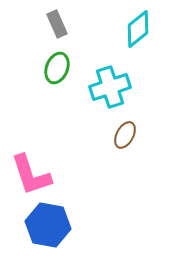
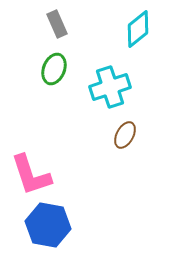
green ellipse: moved 3 px left, 1 px down
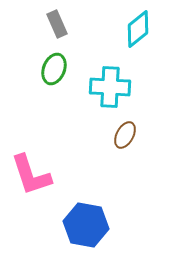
cyan cross: rotated 21 degrees clockwise
blue hexagon: moved 38 px right
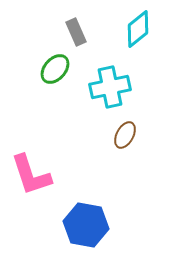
gray rectangle: moved 19 px right, 8 px down
green ellipse: moved 1 px right; rotated 20 degrees clockwise
cyan cross: rotated 15 degrees counterclockwise
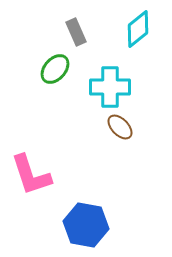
cyan cross: rotated 12 degrees clockwise
brown ellipse: moved 5 px left, 8 px up; rotated 72 degrees counterclockwise
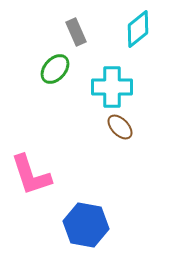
cyan cross: moved 2 px right
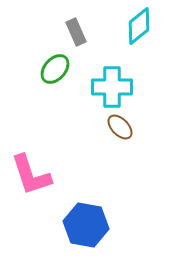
cyan diamond: moved 1 px right, 3 px up
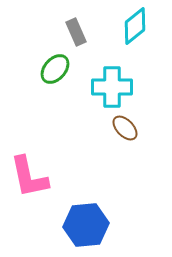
cyan diamond: moved 4 px left
brown ellipse: moved 5 px right, 1 px down
pink L-shape: moved 2 px left, 2 px down; rotated 6 degrees clockwise
blue hexagon: rotated 15 degrees counterclockwise
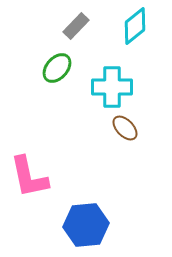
gray rectangle: moved 6 px up; rotated 68 degrees clockwise
green ellipse: moved 2 px right, 1 px up
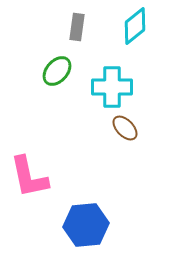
gray rectangle: moved 1 px right, 1 px down; rotated 36 degrees counterclockwise
green ellipse: moved 3 px down
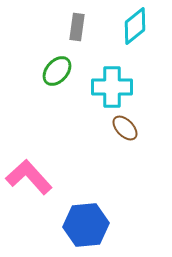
pink L-shape: rotated 150 degrees clockwise
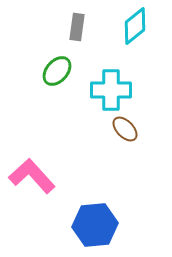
cyan cross: moved 1 px left, 3 px down
brown ellipse: moved 1 px down
pink L-shape: moved 3 px right, 1 px up
blue hexagon: moved 9 px right
